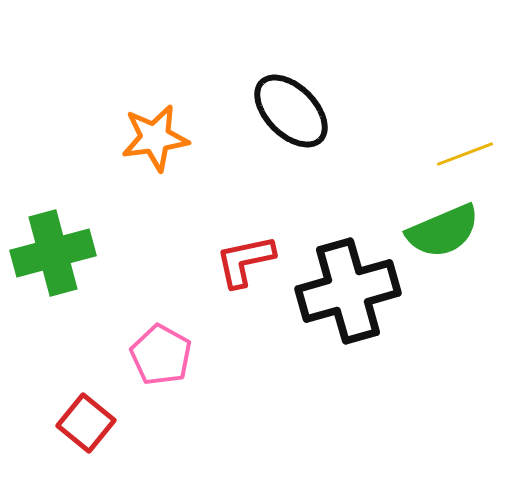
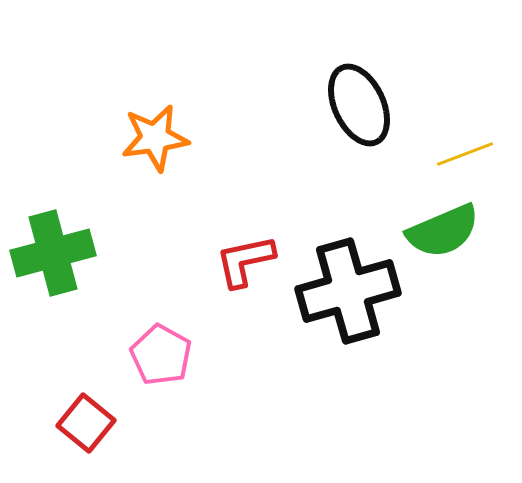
black ellipse: moved 68 px right, 6 px up; rotated 20 degrees clockwise
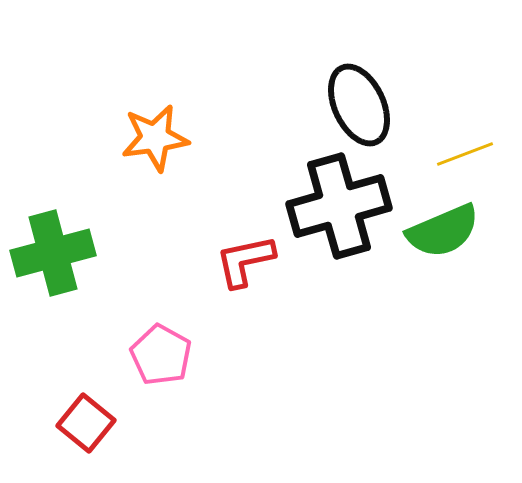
black cross: moved 9 px left, 85 px up
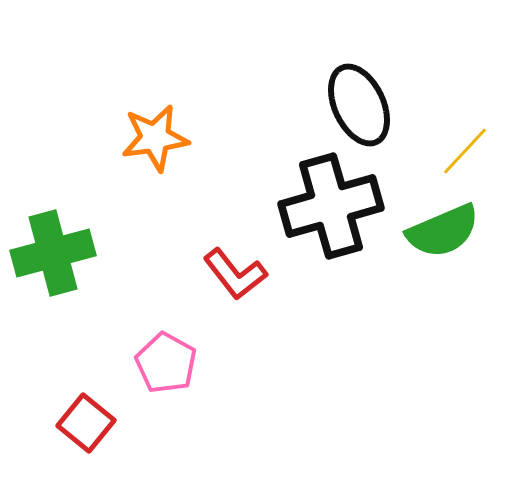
yellow line: moved 3 px up; rotated 26 degrees counterclockwise
black cross: moved 8 px left
red L-shape: moved 10 px left, 13 px down; rotated 116 degrees counterclockwise
pink pentagon: moved 5 px right, 8 px down
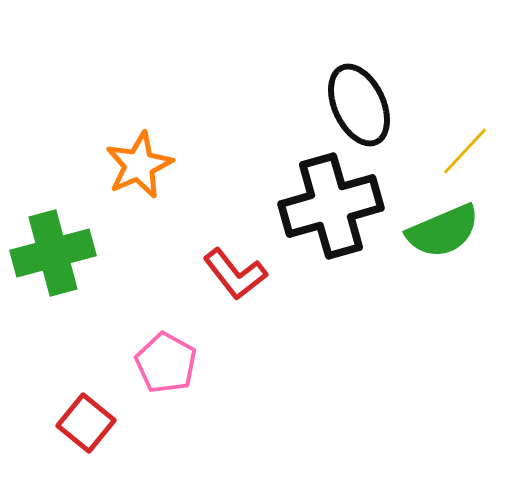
orange star: moved 16 px left, 27 px down; rotated 16 degrees counterclockwise
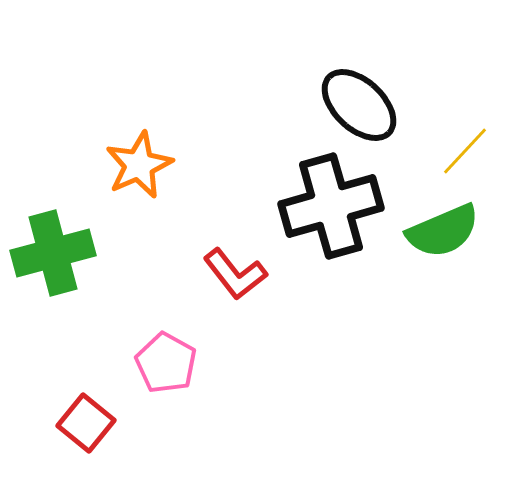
black ellipse: rotated 22 degrees counterclockwise
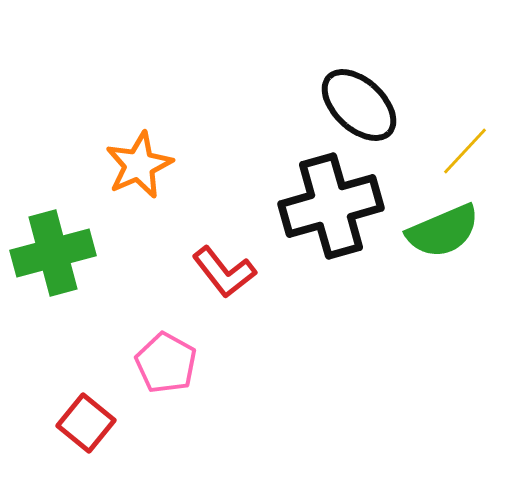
red L-shape: moved 11 px left, 2 px up
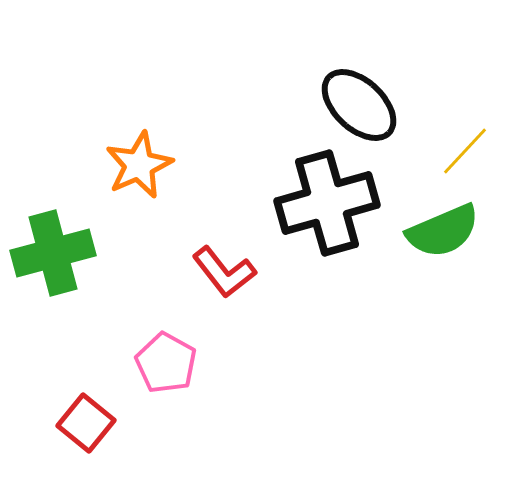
black cross: moved 4 px left, 3 px up
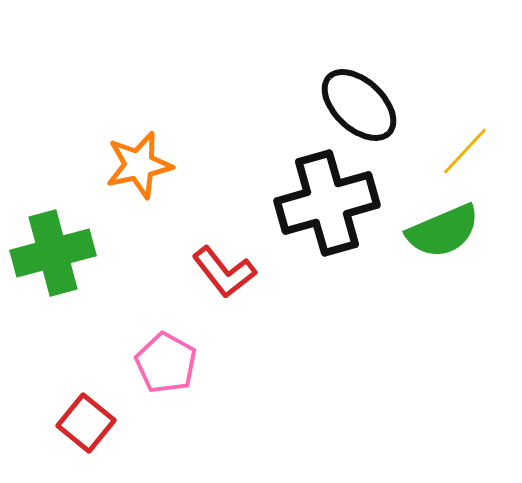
orange star: rotated 12 degrees clockwise
